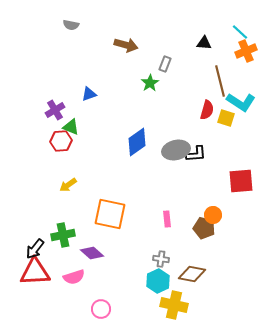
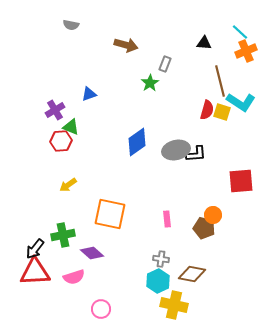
yellow square: moved 4 px left, 6 px up
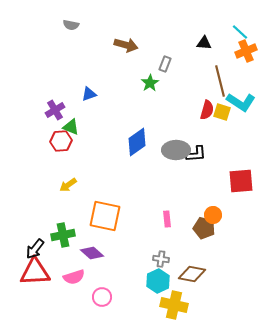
gray ellipse: rotated 12 degrees clockwise
orange square: moved 5 px left, 2 px down
pink circle: moved 1 px right, 12 px up
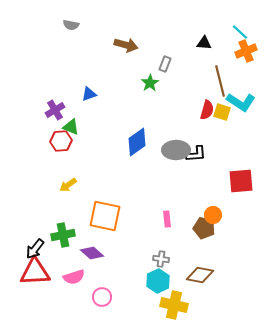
brown diamond: moved 8 px right, 1 px down
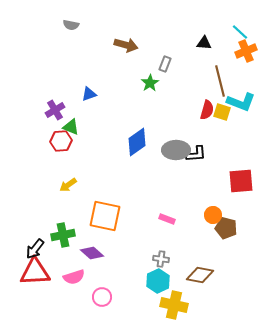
cyan L-shape: rotated 12 degrees counterclockwise
pink rectangle: rotated 63 degrees counterclockwise
brown pentagon: moved 22 px right
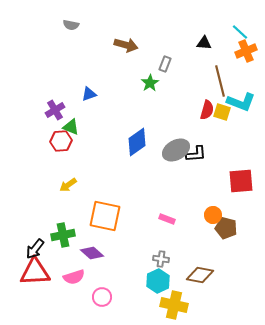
gray ellipse: rotated 28 degrees counterclockwise
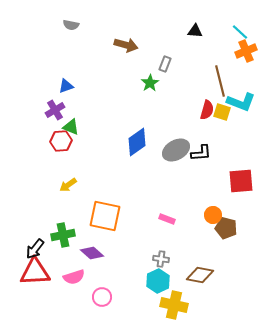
black triangle: moved 9 px left, 12 px up
blue triangle: moved 23 px left, 8 px up
black L-shape: moved 5 px right, 1 px up
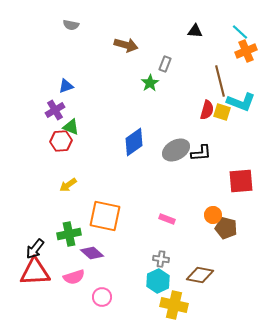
blue diamond: moved 3 px left
green cross: moved 6 px right, 1 px up
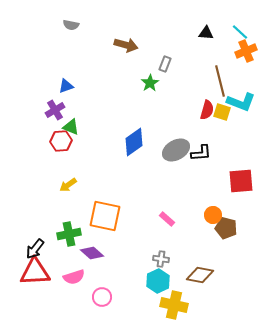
black triangle: moved 11 px right, 2 px down
pink rectangle: rotated 21 degrees clockwise
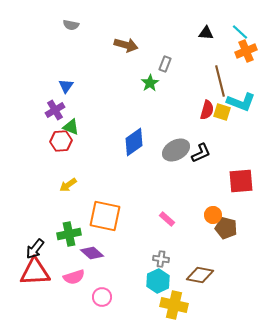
blue triangle: rotated 35 degrees counterclockwise
black L-shape: rotated 20 degrees counterclockwise
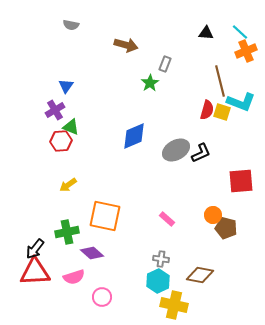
blue diamond: moved 6 px up; rotated 12 degrees clockwise
green cross: moved 2 px left, 2 px up
